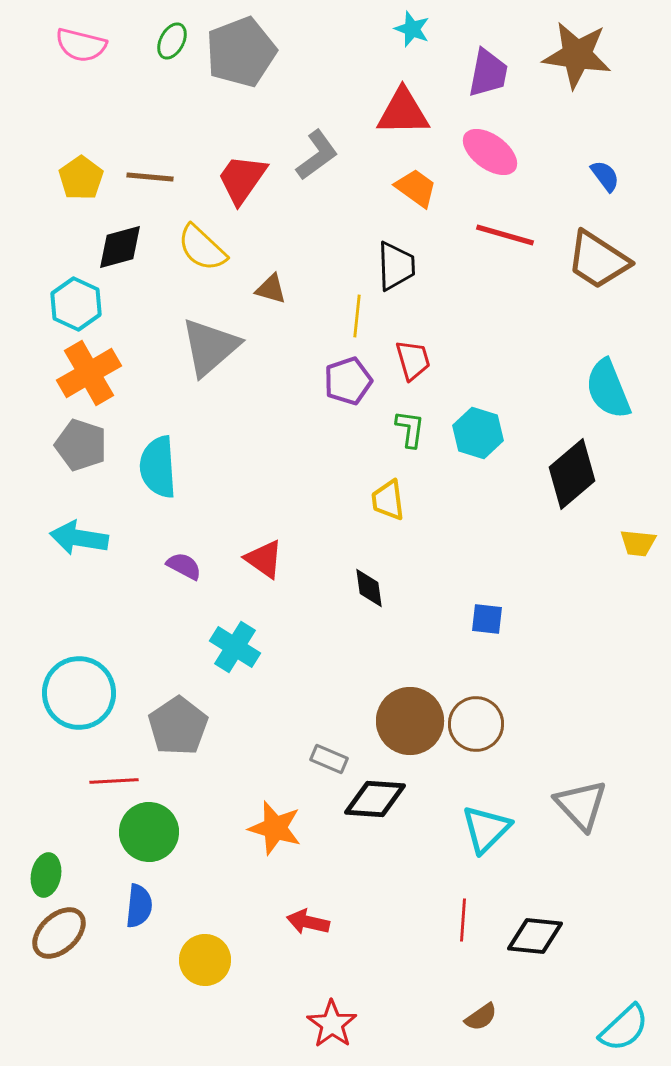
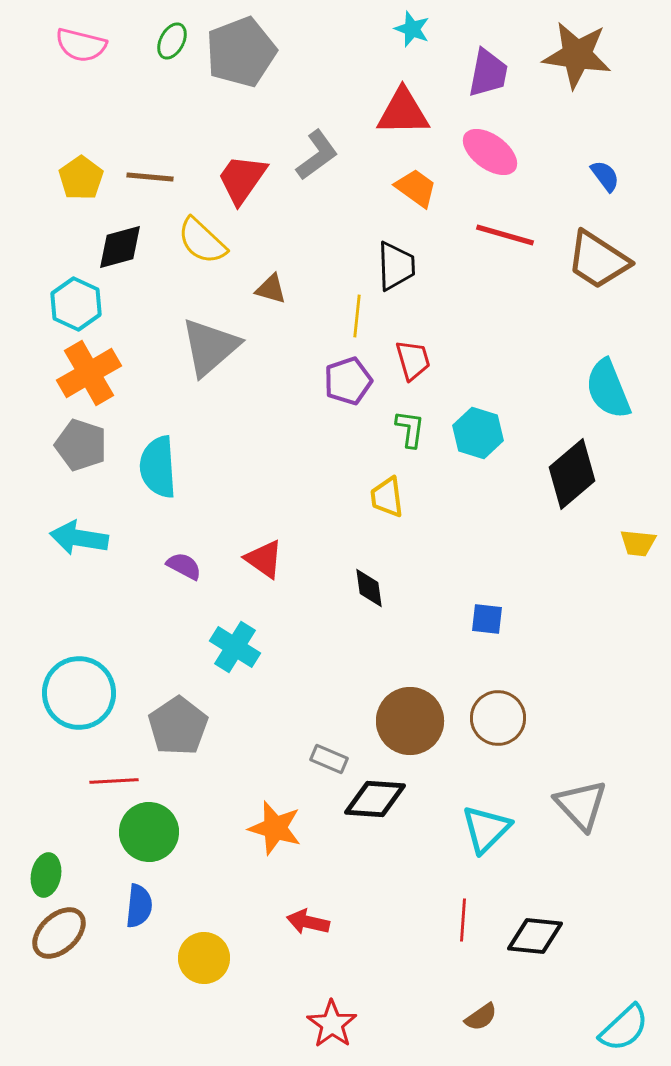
yellow semicircle at (202, 248): moved 7 px up
yellow trapezoid at (388, 500): moved 1 px left, 3 px up
brown circle at (476, 724): moved 22 px right, 6 px up
yellow circle at (205, 960): moved 1 px left, 2 px up
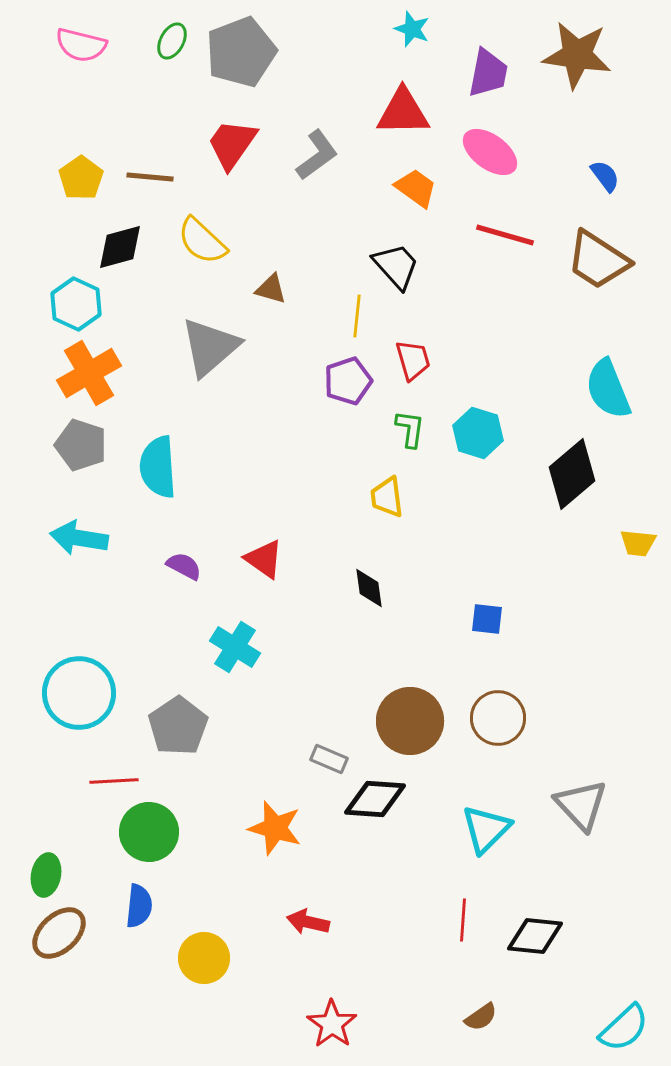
red trapezoid at (242, 179): moved 10 px left, 35 px up
black trapezoid at (396, 266): rotated 40 degrees counterclockwise
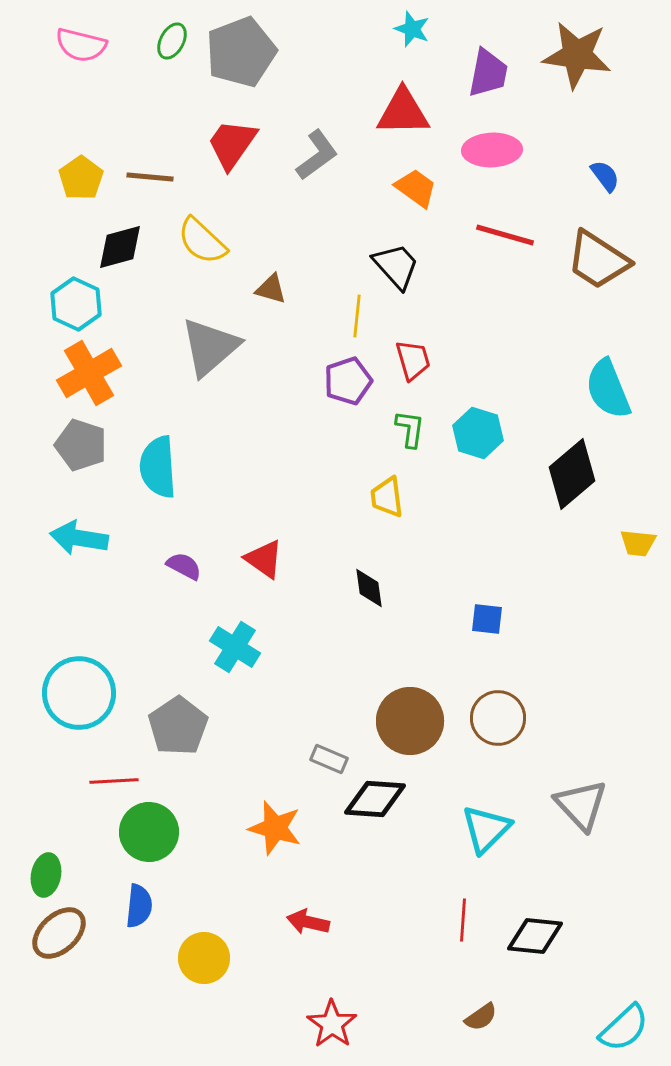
pink ellipse at (490, 152): moved 2 px right, 2 px up; rotated 38 degrees counterclockwise
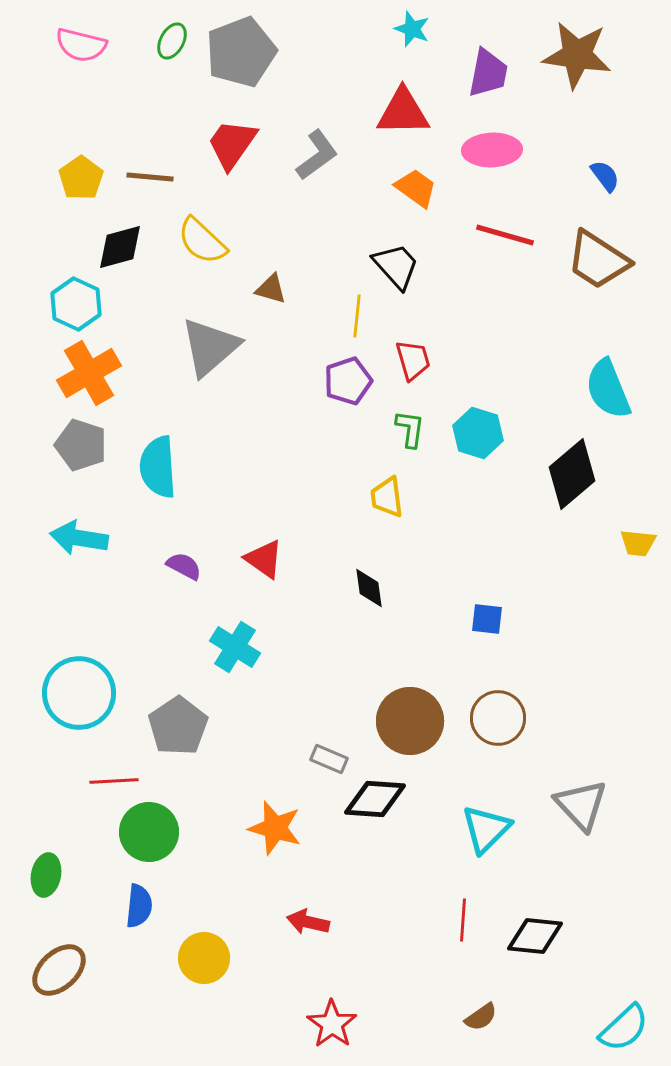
brown ellipse at (59, 933): moved 37 px down
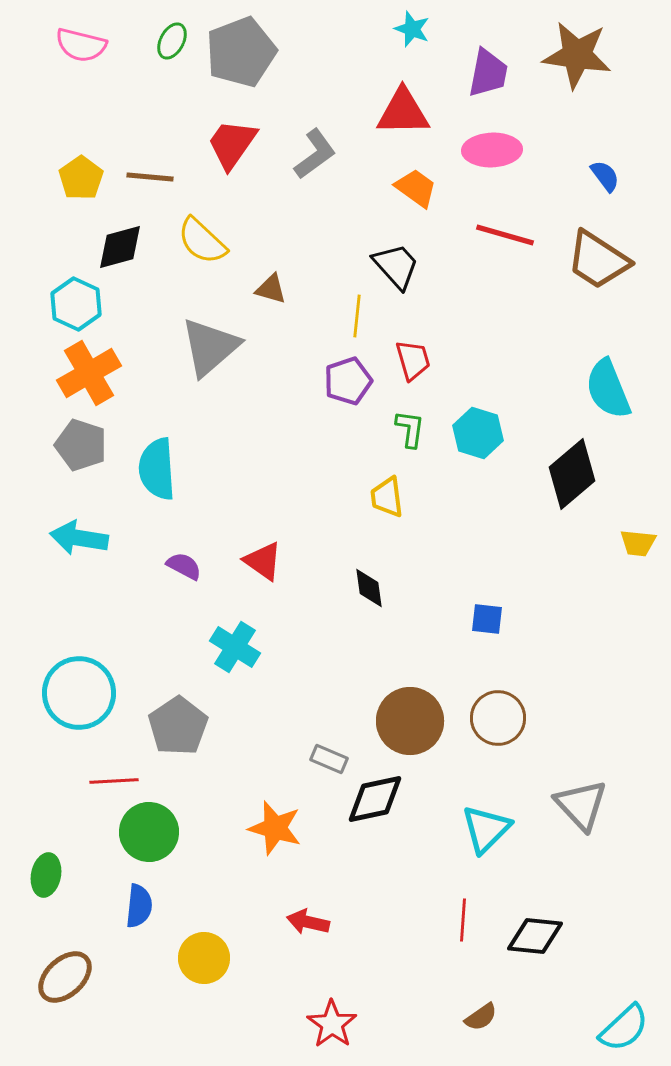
gray L-shape at (317, 155): moved 2 px left, 1 px up
cyan semicircle at (158, 467): moved 1 px left, 2 px down
red triangle at (264, 559): moved 1 px left, 2 px down
black diamond at (375, 799): rotated 16 degrees counterclockwise
brown ellipse at (59, 970): moved 6 px right, 7 px down
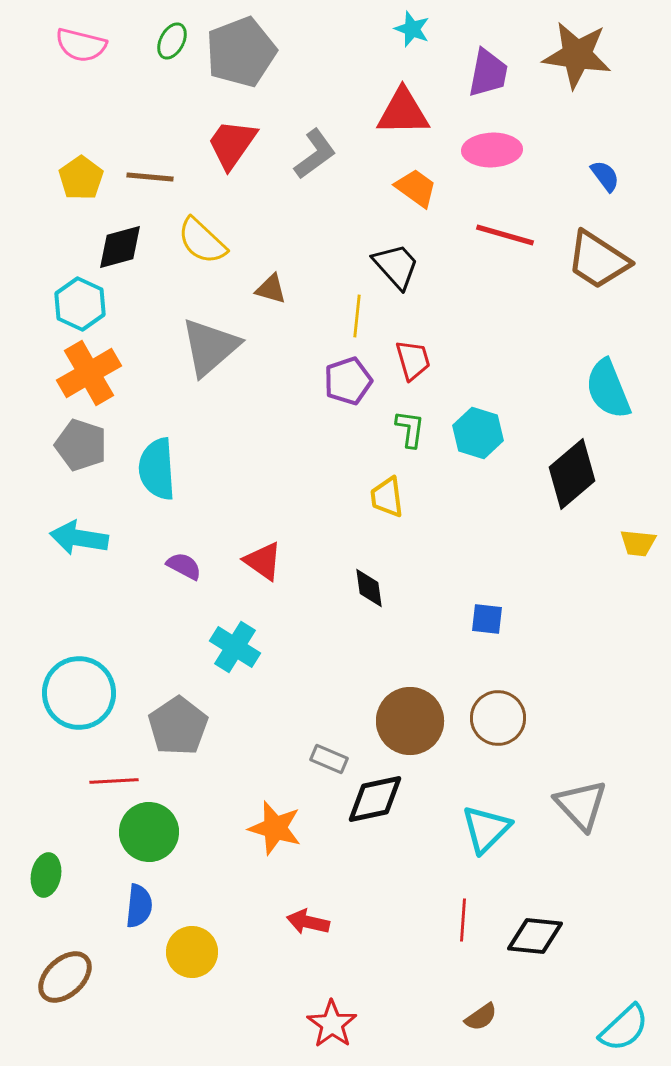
cyan hexagon at (76, 304): moved 4 px right
yellow circle at (204, 958): moved 12 px left, 6 px up
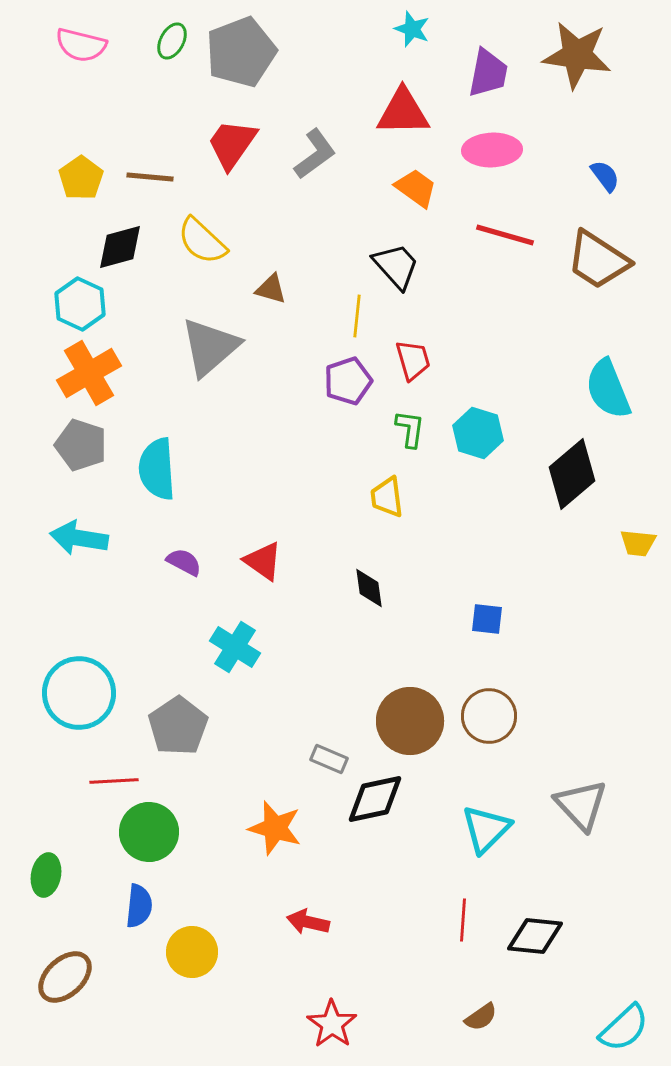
purple semicircle at (184, 566): moved 4 px up
brown circle at (498, 718): moved 9 px left, 2 px up
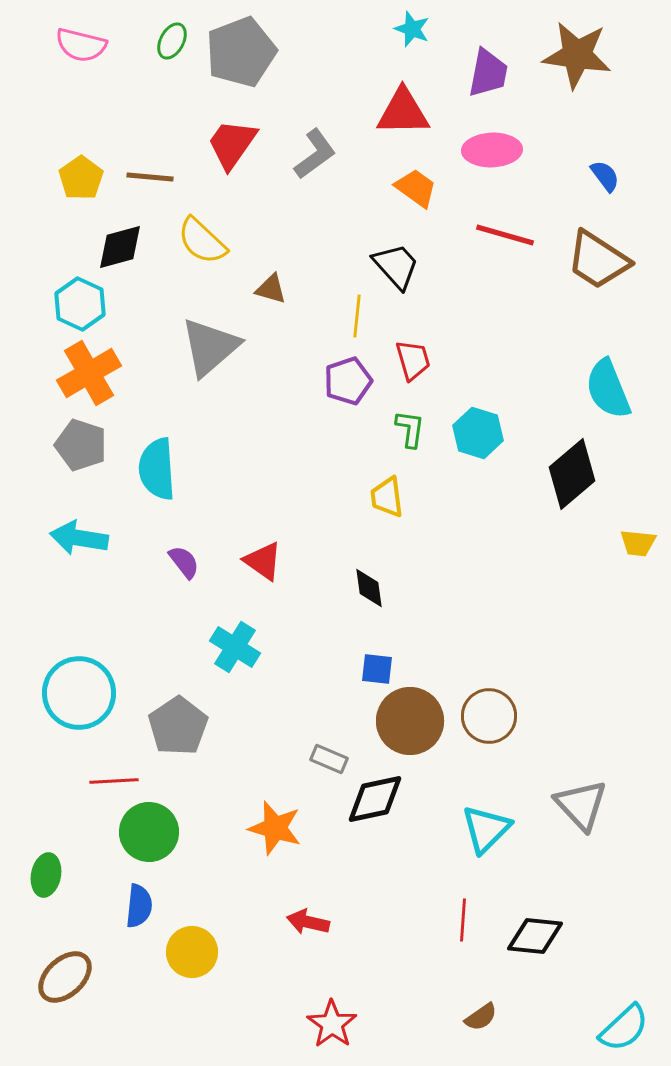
purple semicircle at (184, 562): rotated 24 degrees clockwise
blue square at (487, 619): moved 110 px left, 50 px down
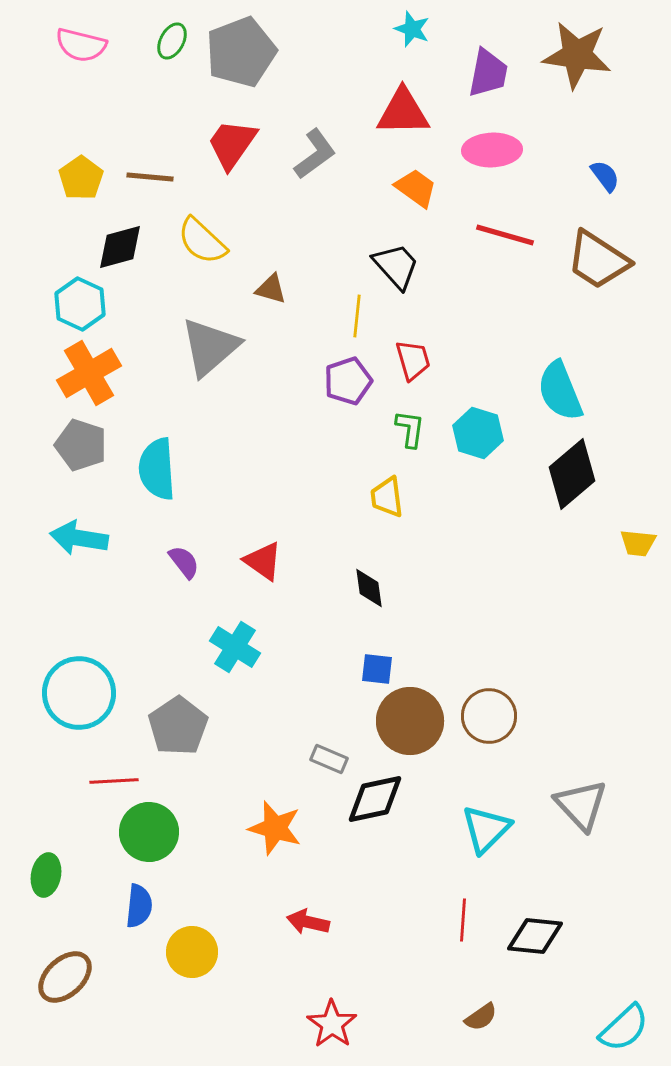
cyan semicircle at (608, 389): moved 48 px left, 2 px down
